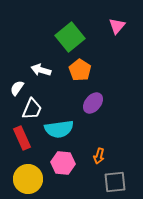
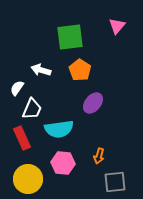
green square: rotated 32 degrees clockwise
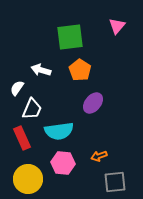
cyan semicircle: moved 2 px down
orange arrow: rotated 56 degrees clockwise
